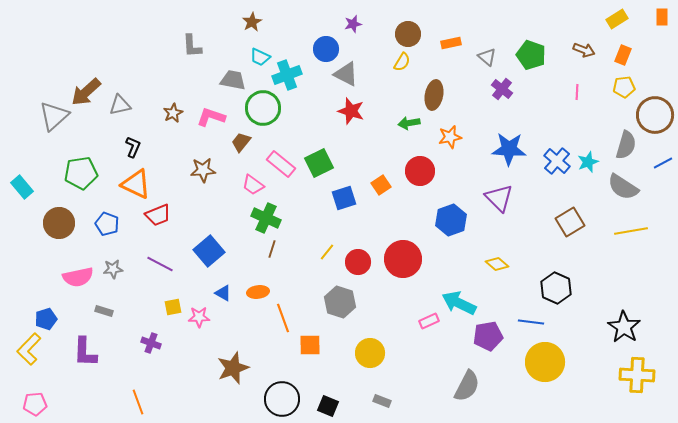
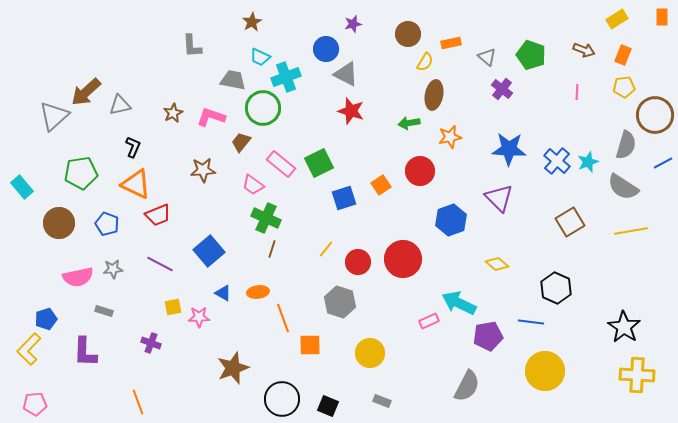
yellow semicircle at (402, 62): moved 23 px right
cyan cross at (287, 75): moved 1 px left, 2 px down
yellow line at (327, 252): moved 1 px left, 3 px up
yellow circle at (545, 362): moved 9 px down
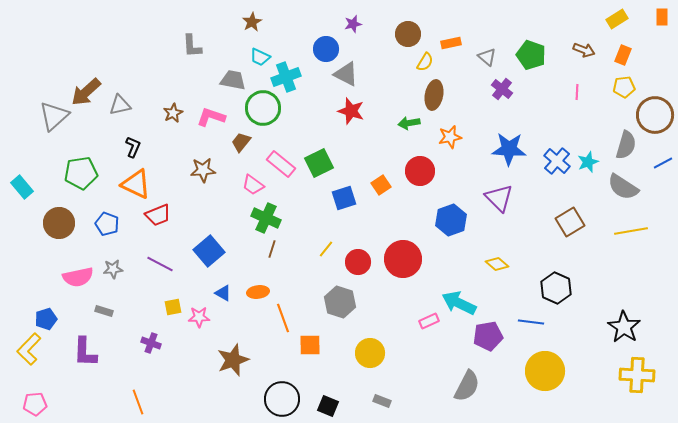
brown star at (233, 368): moved 8 px up
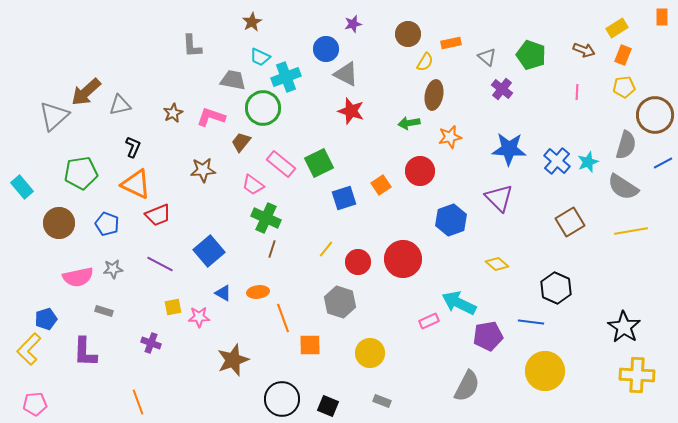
yellow rectangle at (617, 19): moved 9 px down
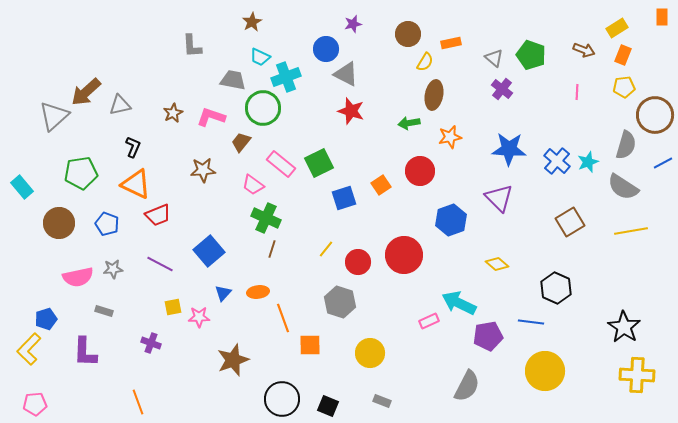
gray triangle at (487, 57): moved 7 px right, 1 px down
red circle at (403, 259): moved 1 px right, 4 px up
blue triangle at (223, 293): rotated 42 degrees clockwise
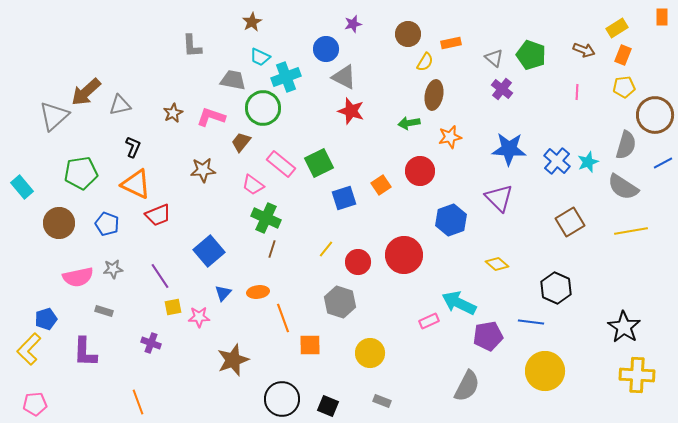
gray triangle at (346, 74): moved 2 px left, 3 px down
purple line at (160, 264): moved 12 px down; rotated 28 degrees clockwise
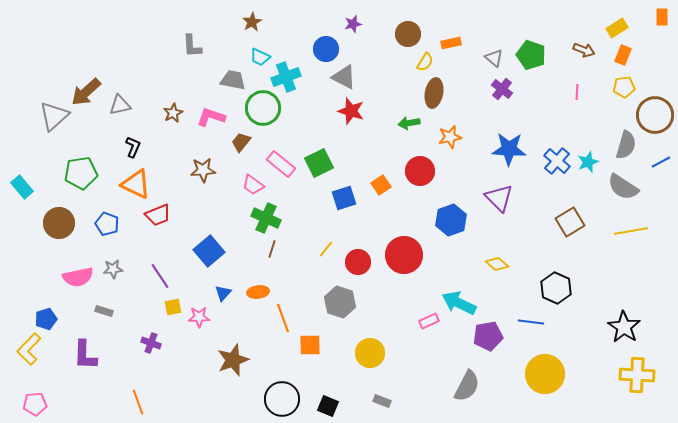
brown ellipse at (434, 95): moved 2 px up
blue line at (663, 163): moved 2 px left, 1 px up
purple L-shape at (85, 352): moved 3 px down
yellow circle at (545, 371): moved 3 px down
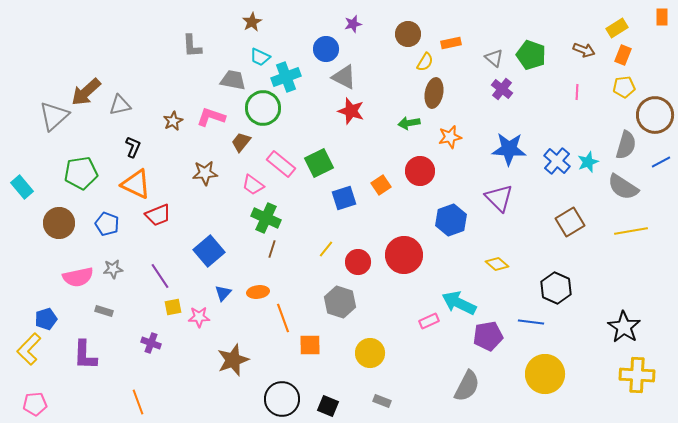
brown star at (173, 113): moved 8 px down
brown star at (203, 170): moved 2 px right, 3 px down
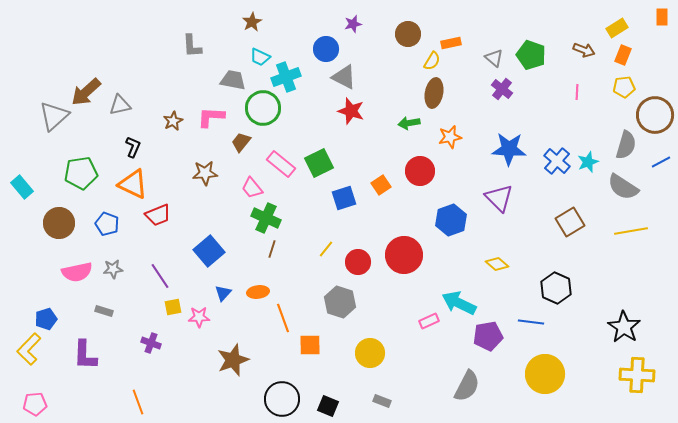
yellow semicircle at (425, 62): moved 7 px right, 1 px up
pink L-shape at (211, 117): rotated 16 degrees counterclockwise
orange triangle at (136, 184): moved 3 px left
pink trapezoid at (253, 185): moved 1 px left, 3 px down; rotated 15 degrees clockwise
pink semicircle at (78, 277): moved 1 px left, 5 px up
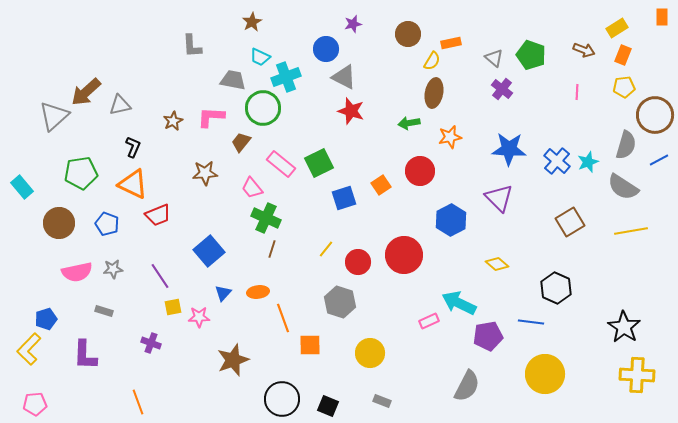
blue line at (661, 162): moved 2 px left, 2 px up
blue hexagon at (451, 220): rotated 8 degrees counterclockwise
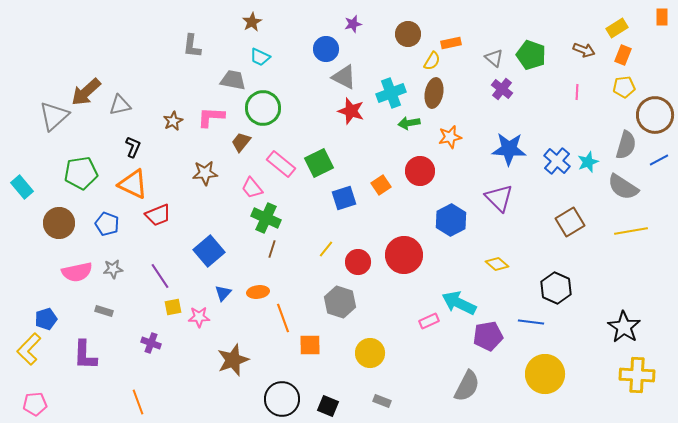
gray L-shape at (192, 46): rotated 10 degrees clockwise
cyan cross at (286, 77): moved 105 px right, 16 px down
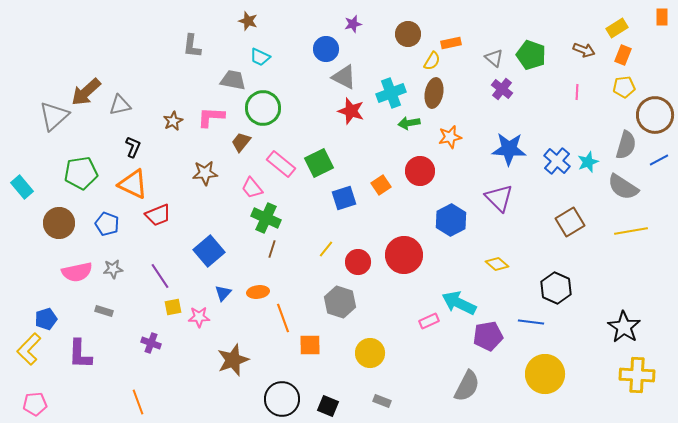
brown star at (252, 22): moved 4 px left, 1 px up; rotated 24 degrees counterclockwise
purple L-shape at (85, 355): moved 5 px left, 1 px up
